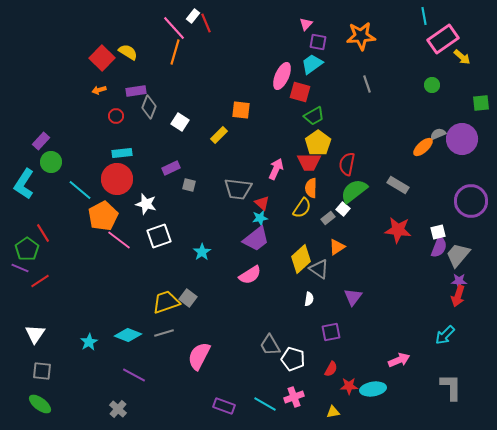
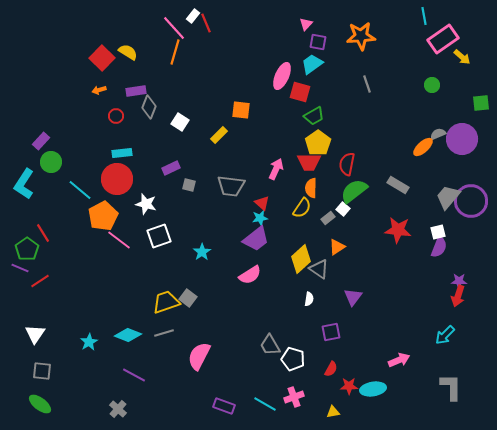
gray trapezoid at (238, 189): moved 7 px left, 3 px up
gray trapezoid at (458, 255): moved 10 px left, 58 px up
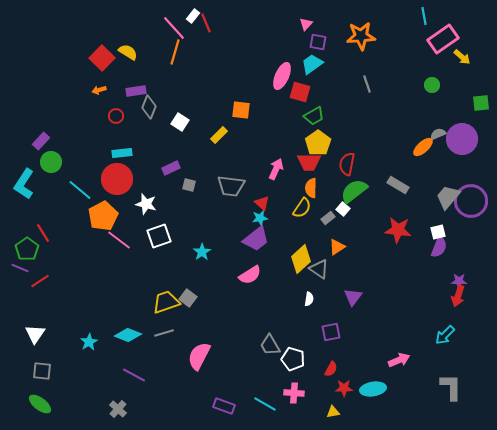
red star at (349, 386): moved 5 px left, 2 px down
pink cross at (294, 397): moved 4 px up; rotated 24 degrees clockwise
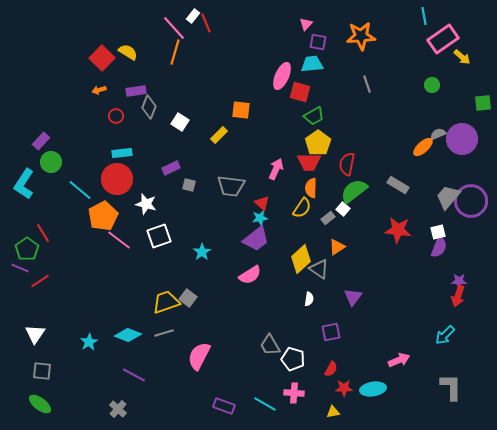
cyan trapezoid at (312, 64): rotated 30 degrees clockwise
green square at (481, 103): moved 2 px right
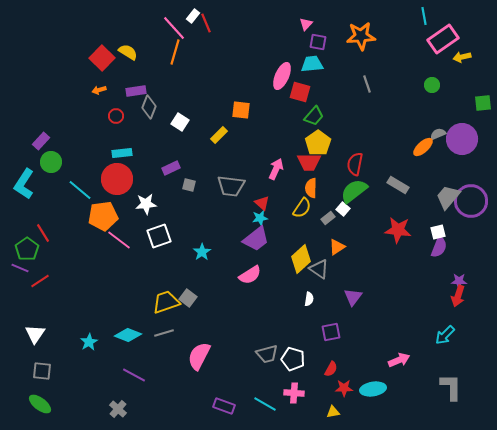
yellow arrow at (462, 57): rotated 126 degrees clockwise
green trapezoid at (314, 116): rotated 20 degrees counterclockwise
red semicircle at (347, 164): moved 8 px right
white star at (146, 204): rotated 20 degrees counterclockwise
orange pentagon at (103, 216): rotated 20 degrees clockwise
gray trapezoid at (270, 345): moved 3 px left, 9 px down; rotated 75 degrees counterclockwise
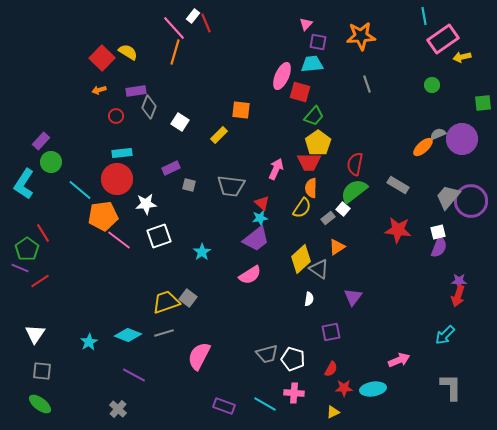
yellow triangle at (333, 412): rotated 16 degrees counterclockwise
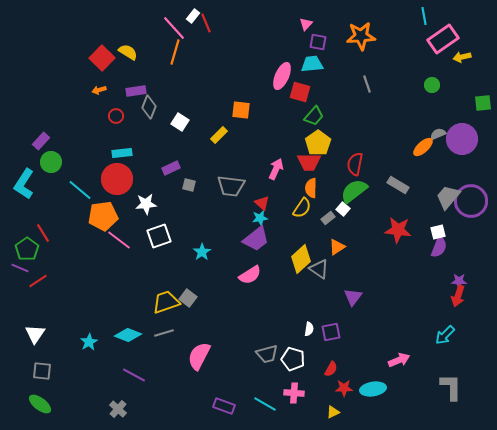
red line at (40, 281): moved 2 px left
white semicircle at (309, 299): moved 30 px down
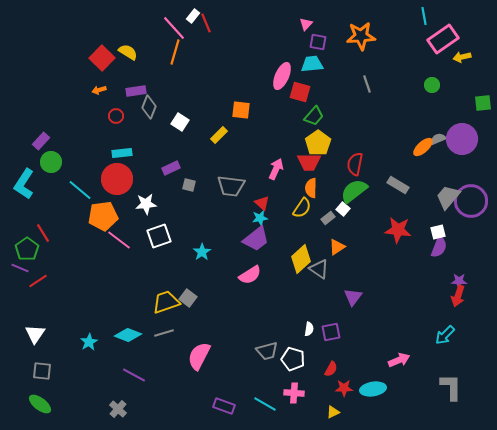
gray semicircle at (438, 134): moved 5 px down
gray trapezoid at (267, 354): moved 3 px up
